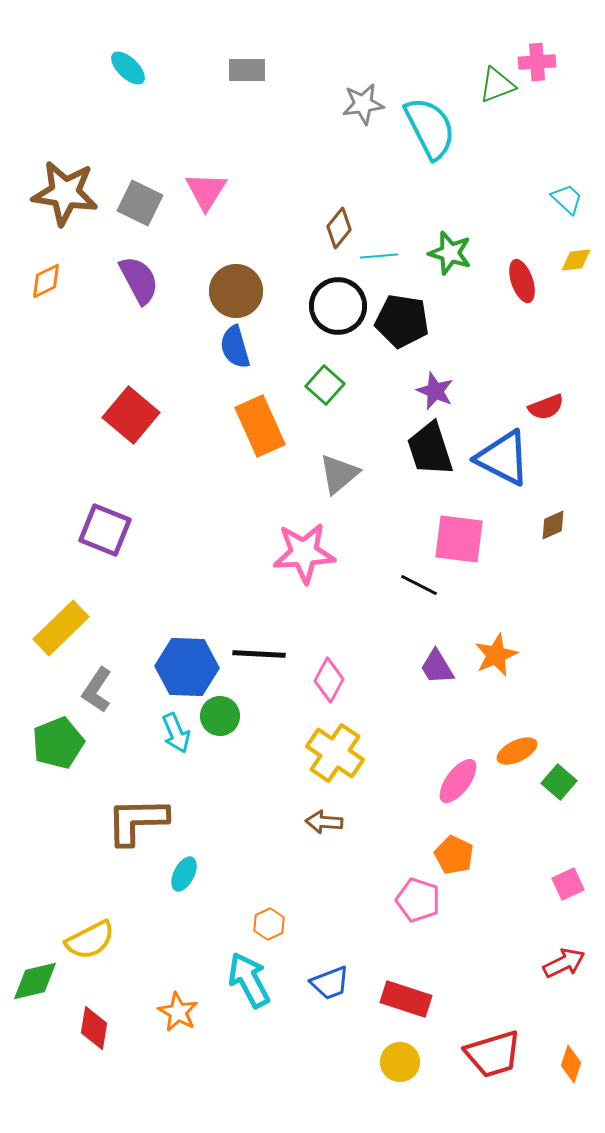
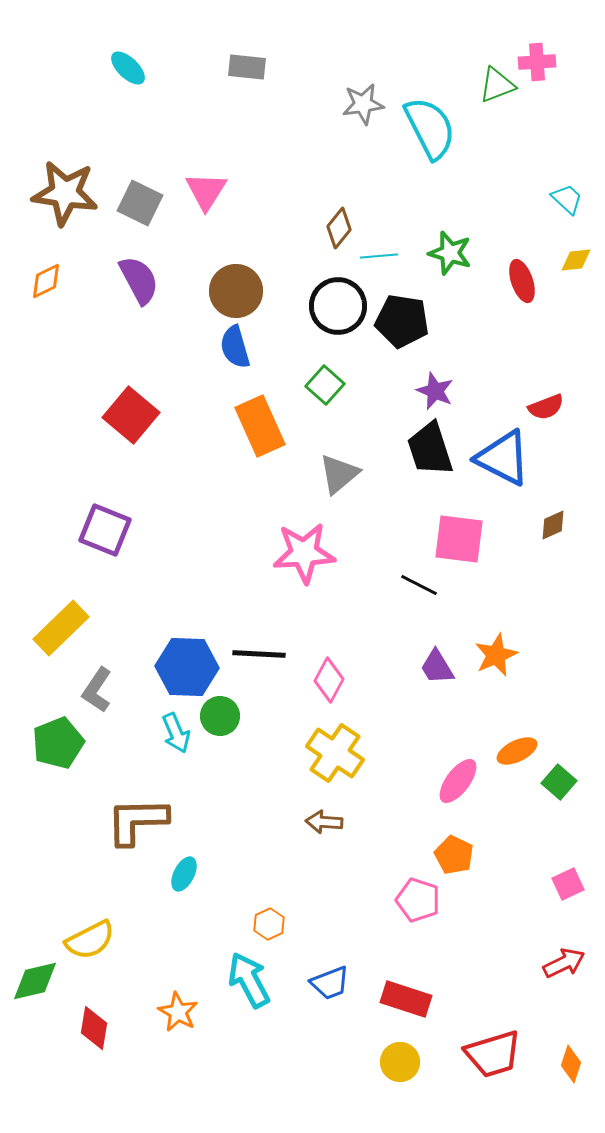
gray rectangle at (247, 70): moved 3 px up; rotated 6 degrees clockwise
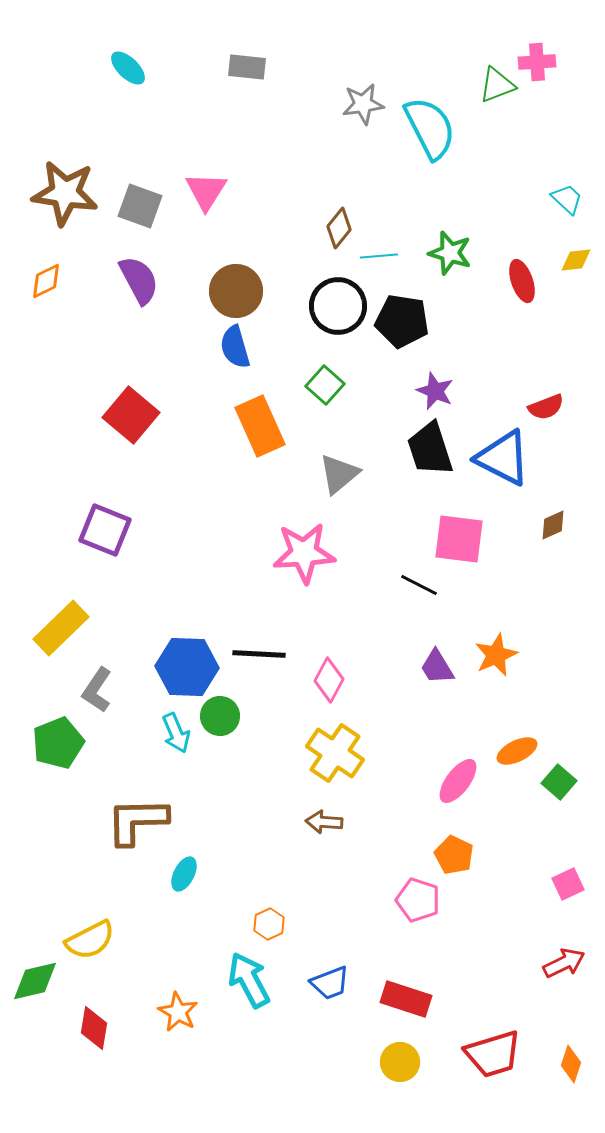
gray square at (140, 203): moved 3 px down; rotated 6 degrees counterclockwise
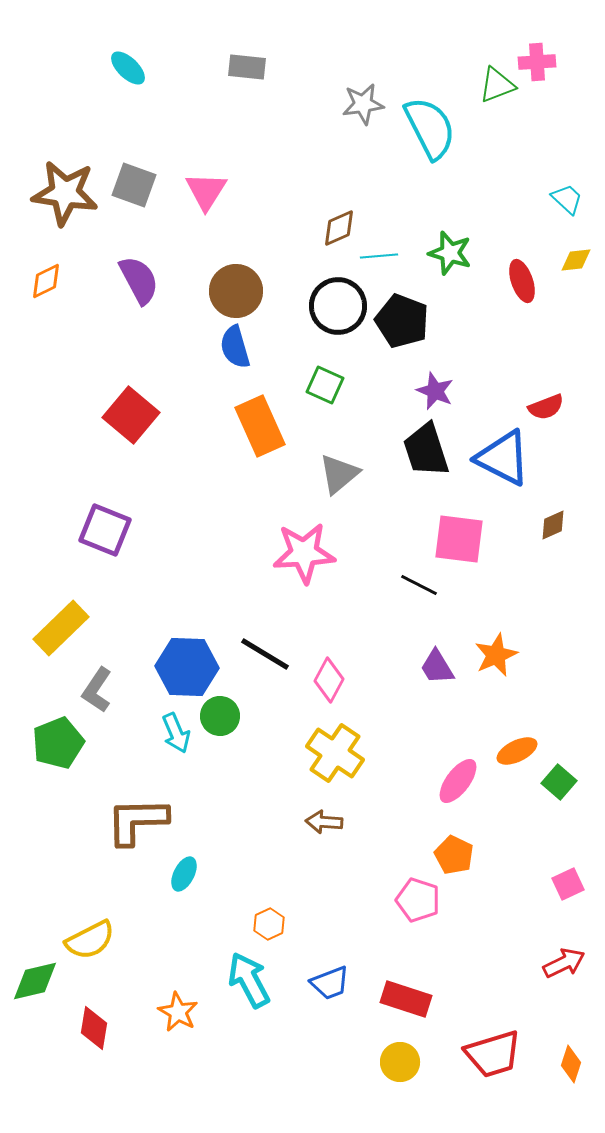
gray square at (140, 206): moved 6 px left, 21 px up
brown diamond at (339, 228): rotated 27 degrees clockwise
black pentagon at (402, 321): rotated 12 degrees clockwise
green square at (325, 385): rotated 18 degrees counterclockwise
black trapezoid at (430, 449): moved 4 px left, 1 px down
black line at (259, 654): moved 6 px right; rotated 28 degrees clockwise
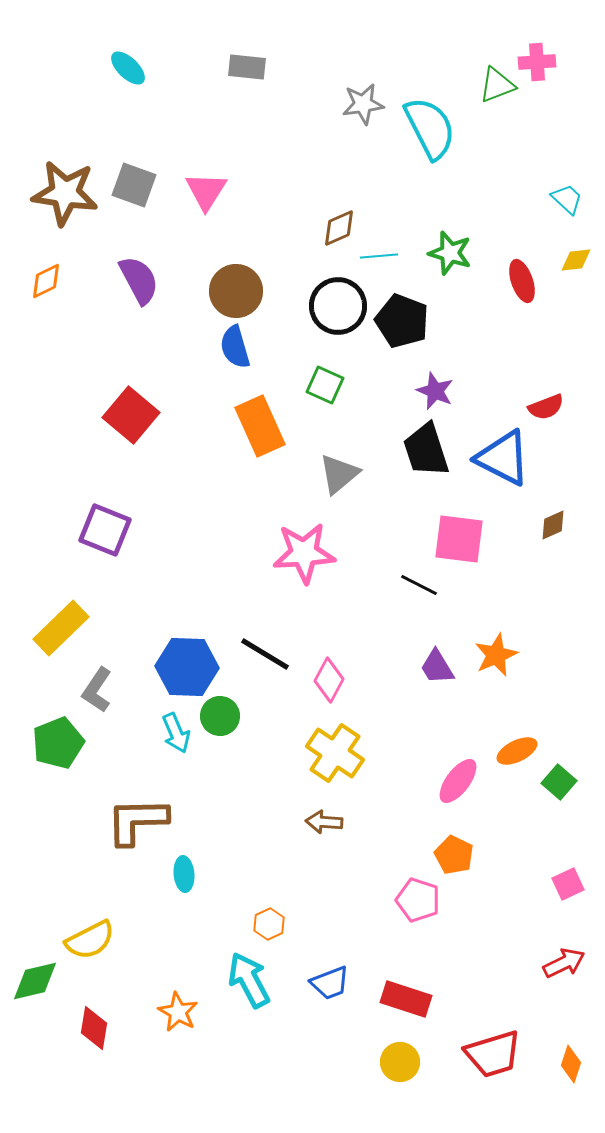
cyan ellipse at (184, 874): rotated 32 degrees counterclockwise
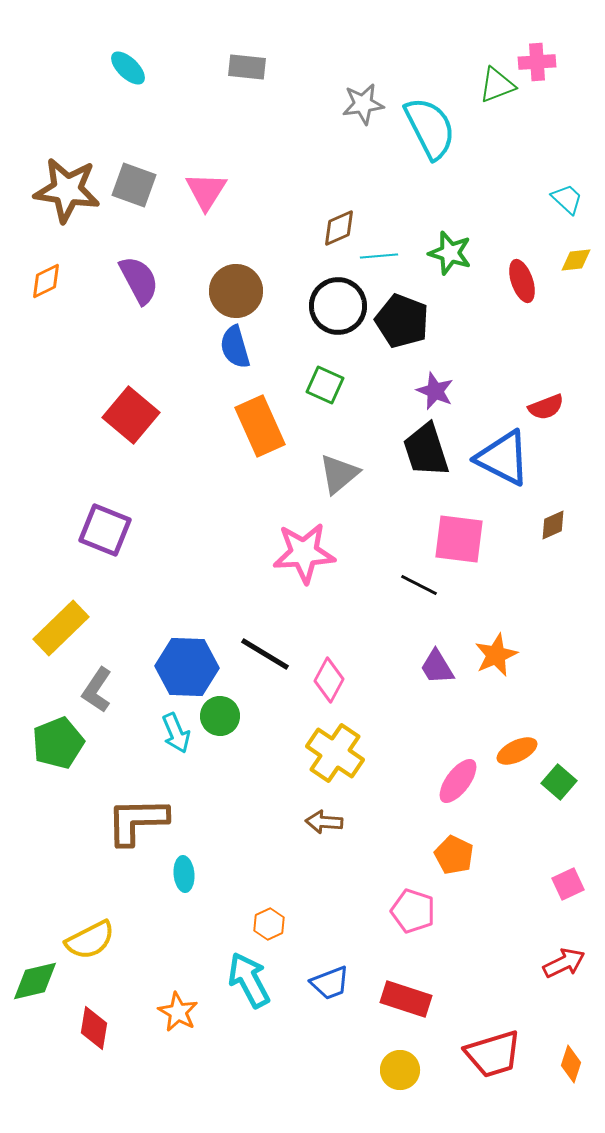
brown star at (65, 193): moved 2 px right, 3 px up
pink pentagon at (418, 900): moved 5 px left, 11 px down
yellow circle at (400, 1062): moved 8 px down
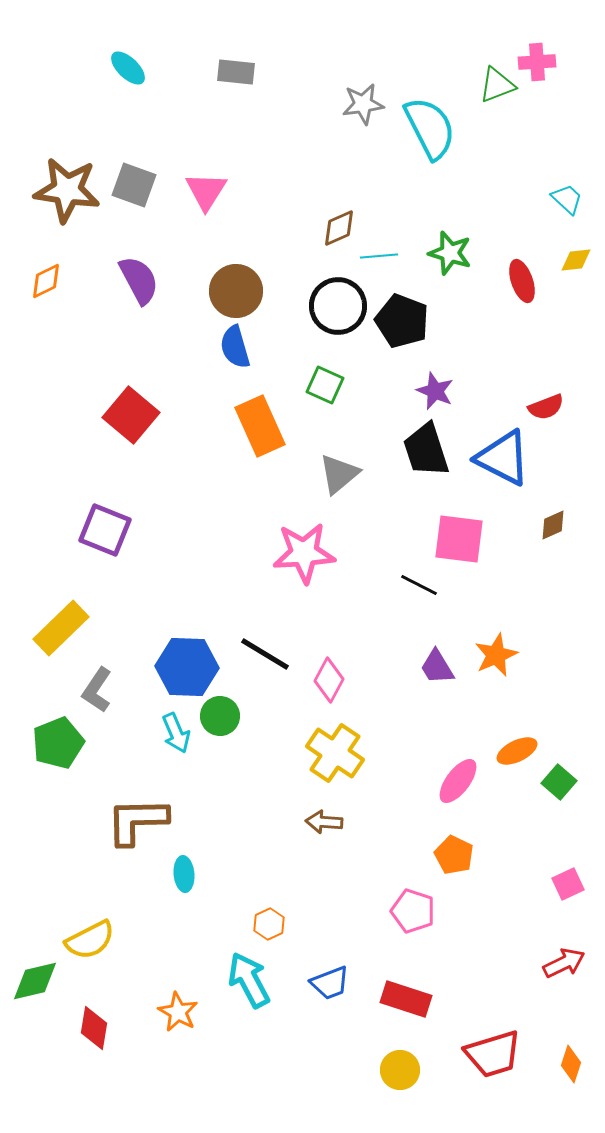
gray rectangle at (247, 67): moved 11 px left, 5 px down
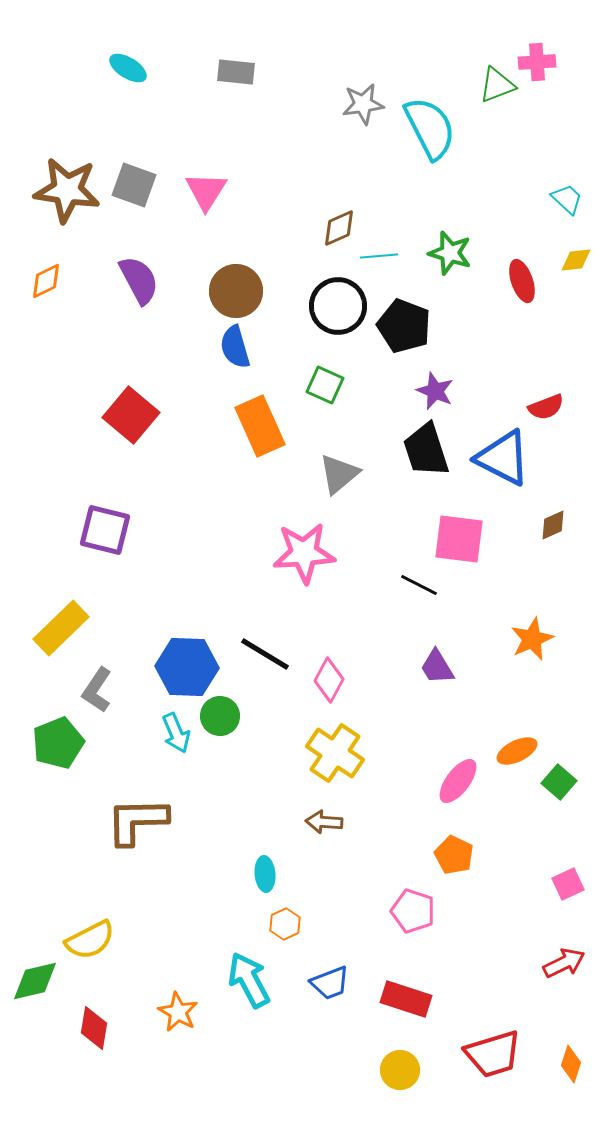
cyan ellipse at (128, 68): rotated 12 degrees counterclockwise
black pentagon at (402, 321): moved 2 px right, 5 px down
purple square at (105, 530): rotated 8 degrees counterclockwise
orange star at (496, 655): moved 36 px right, 16 px up
cyan ellipse at (184, 874): moved 81 px right
orange hexagon at (269, 924): moved 16 px right
